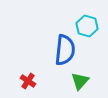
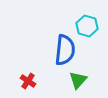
green triangle: moved 2 px left, 1 px up
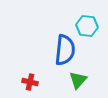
cyan hexagon: rotated 10 degrees counterclockwise
red cross: moved 2 px right, 1 px down; rotated 21 degrees counterclockwise
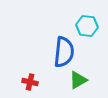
blue semicircle: moved 1 px left, 2 px down
green triangle: rotated 18 degrees clockwise
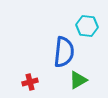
red cross: rotated 28 degrees counterclockwise
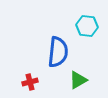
blue semicircle: moved 6 px left
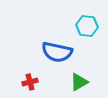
blue semicircle: moved 1 px left; rotated 96 degrees clockwise
green triangle: moved 1 px right, 2 px down
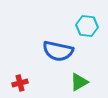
blue semicircle: moved 1 px right, 1 px up
red cross: moved 10 px left, 1 px down
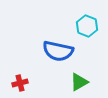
cyan hexagon: rotated 15 degrees clockwise
